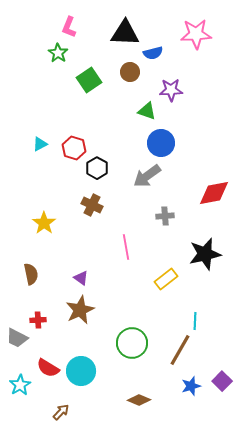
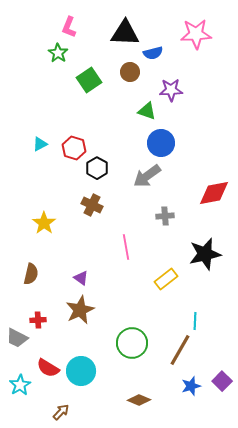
brown semicircle: rotated 25 degrees clockwise
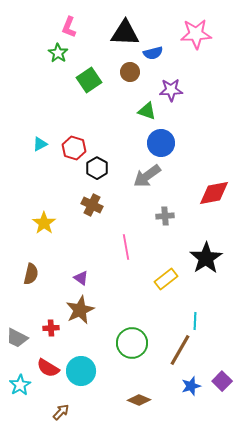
black star: moved 1 px right, 4 px down; rotated 20 degrees counterclockwise
red cross: moved 13 px right, 8 px down
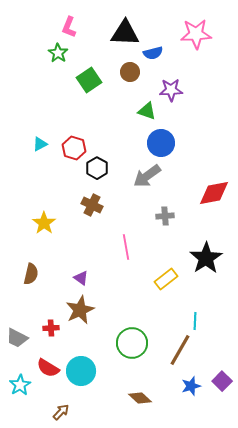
brown diamond: moved 1 px right, 2 px up; rotated 20 degrees clockwise
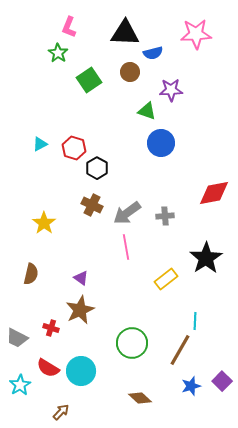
gray arrow: moved 20 px left, 37 px down
red cross: rotated 21 degrees clockwise
